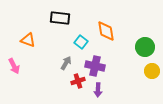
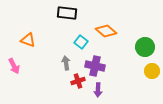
black rectangle: moved 7 px right, 5 px up
orange diamond: rotated 40 degrees counterclockwise
gray arrow: rotated 40 degrees counterclockwise
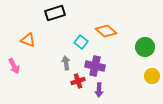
black rectangle: moved 12 px left; rotated 24 degrees counterclockwise
yellow circle: moved 5 px down
purple arrow: moved 1 px right
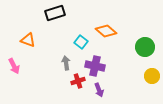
purple arrow: rotated 24 degrees counterclockwise
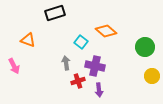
purple arrow: rotated 16 degrees clockwise
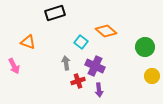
orange triangle: moved 2 px down
purple cross: rotated 12 degrees clockwise
